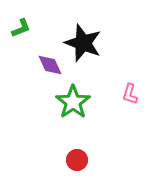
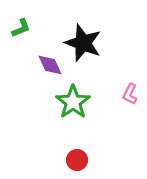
pink L-shape: rotated 10 degrees clockwise
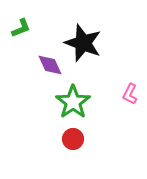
red circle: moved 4 px left, 21 px up
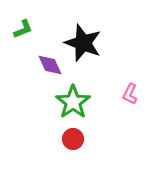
green L-shape: moved 2 px right, 1 px down
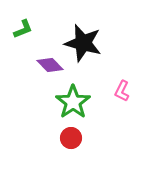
black star: rotated 6 degrees counterclockwise
purple diamond: rotated 20 degrees counterclockwise
pink L-shape: moved 8 px left, 3 px up
red circle: moved 2 px left, 1 px up
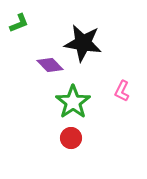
green L-shape: moved 4 px left, 6 px up
black star: rotated 6 degrees counterclockwise
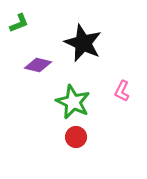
black star: rotated 15 degrees clockwise
purple diamond: moved 12 px left; rotated 32 degrees counterclockwise
green star: rotated 12 degrees counterclockwise
red circle: moved 5 px right, 1 px up
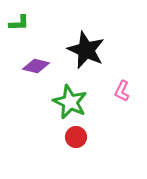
green L-shape: rotated 20 degrees clockwise
black star: moved 3 px right, 7 px down
purple diamond: moved 2 px left, 1 px down
green star: moved 3 px left
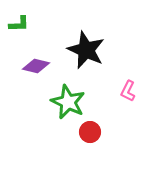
green L-shape: moved 1 px down
pink L-shape: moved 6 px right
green star: moved 2 px left
red circle: moved 14 px right, 5 px up
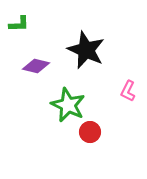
green star: moved 3 px down
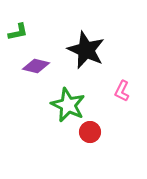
green L-shape: moved 1 px left, 8 px down; rotated 10 degrees counterclockwise
pink L-shape: moved 6 px left
